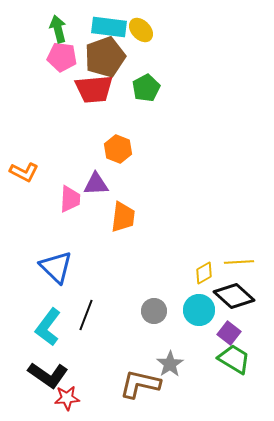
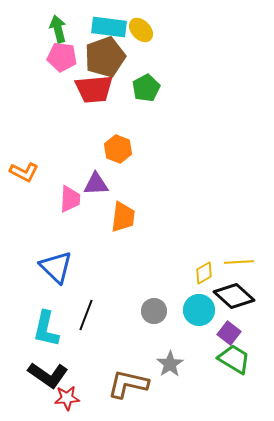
cyan L-shape: moved 2 px left, 2 px down; rotated 24 degrees counterclockwise
brown L-shape: moved 12 px left
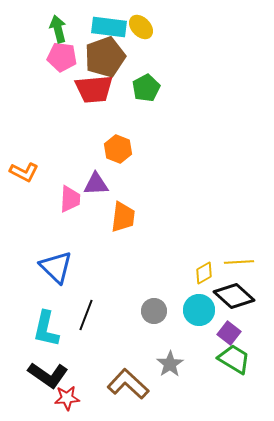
yellow ellipse: moved 3 px up
brown L-shape: rotated 30 degrees clockwise
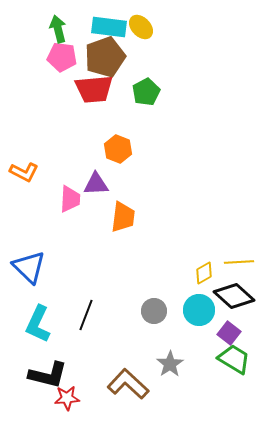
green pentagon: moved 4 px down
blue triangle: moved 27 px left
cyan L-shape: moved 8 px left, 5 px up; rotated 12 degrees clockwise
black L-shape: rotated 21 degrees counterclockwise
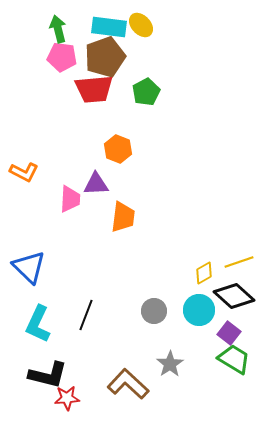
yellow ellipse: moved 2 px up
yellow line: rotated 16 degrees counterclockwise
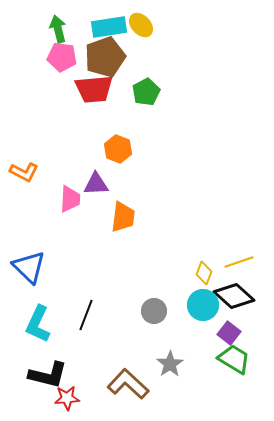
cyan rectangle: rotated 16 degrees counterclockwise
yellow diamond: rotated 40 degrees counterclockwise
cyan circle: moved 4 px right, 5 px up
